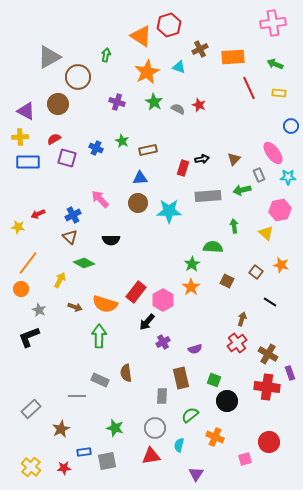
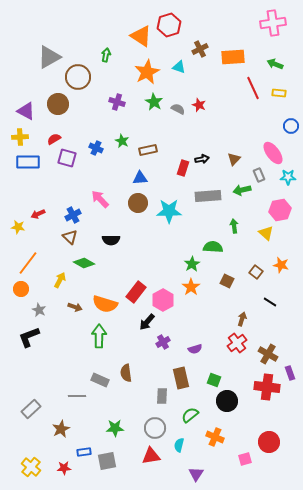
red line at (249, 88): moved 4 px right
green star at (115, 428): rotated 18 degrees counterclockwise
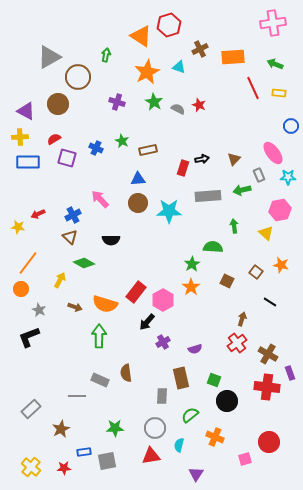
blue triangle at (140, 178): moved 2 px left, 1 px down
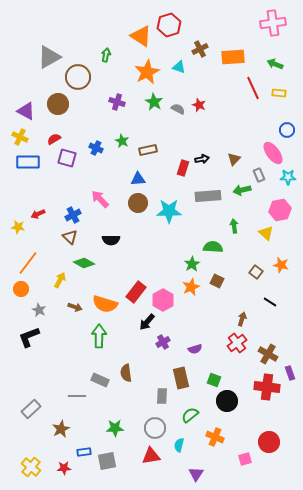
blue circle at (291, 126): moved 4 px left, 4 px down
yellow cross at (20, 137): rotated 28 degrees clockwise
brown square at (227, 281): moved 10 px left
orange star at (191, 287): rotated 12 degrees clockwise
